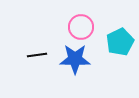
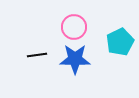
pink circle: moved 7 px left
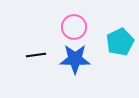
black line: moved 1 px left
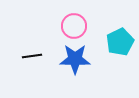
pink circle: moved 1 px up
black line: moved 4 px left, 1 px down
